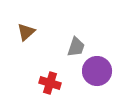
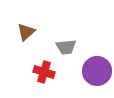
gray trapezoid: moved 10 px left; rotated 65 degrees clockwise
red cross: moved 6 px left, 11 px up
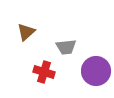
purple circle: moved 1 px left
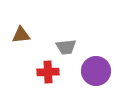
brown triangle: moved 5 px left, 3 px down; rotated 36 degrees clockwise
red cross: moved 4 px right; rotated 20 degrees counterclockwise
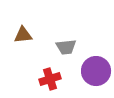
brown triangle: moved 2 px right
red cross: moved 2 px right, 7 px down; rotated 15 degrees counterclockwise
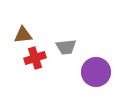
purple circle: moved 1 px down
red cross: moved 15 px left, 21 px up
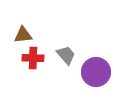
gray trapezoid: moved 8 px down; rotated 125 degrees counterclockwise
red cross: moved 2 px left; rotated 20 degrees clockwise
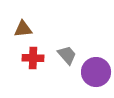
brown triangle: moved 6 px up
gray trapezoid: moved 1 px right
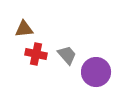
brown triangle: moved 1 px right
red cross: moved 3 px right, 4 px up; rotated 10 degrees clockwise
